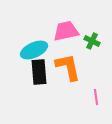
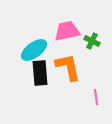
pink trapezoid: moved 1 px right
cyan ellipse: rotated 12 degrees counterclockwise
black rectangle: moved 1 px right, 1 px down
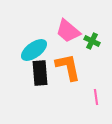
pink trapezoid: moved 1 px right; rotated 128 degrees counterclockwise
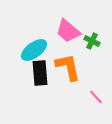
pink line: rotated 35 degrees counterclockwise
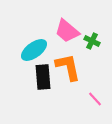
pink trapezoid: moved 1 px left
black rectangle: moved 3 px right, 4 px down
pink line: moved 1 px left, 2 px down
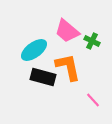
black rectangle: rotated 70 degrees counterclockwise
pink line: moved 2 px left, 1 px down
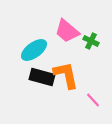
green cross: moved 1 px left
orange L-shape: moved 2 px left, 8 px down
black rectangle: moved 1 px left
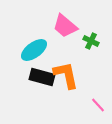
pink trapezoid: moved 2 px left, 5 px up
pink line: moved 5 px right, 5 px down
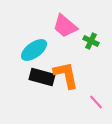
pink line: moved 2 px left, 3 px up
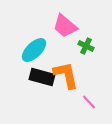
green cross: moved 5 px left, 5 px down
cyan ellipse: rotated 8 degrees counterclockwise
pink line: moved 7 px left
